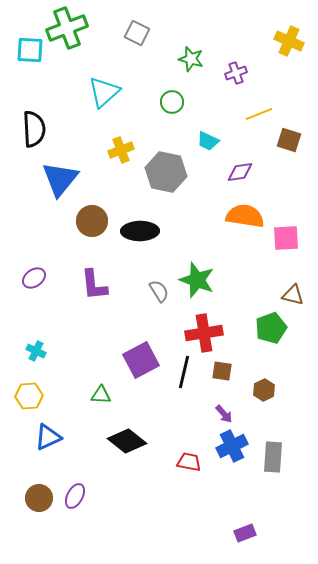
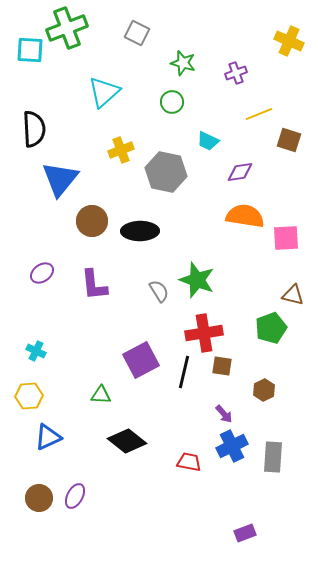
green star at (191, 59): moved 8 px left, 4 px down
purple ellipse at (34, 278): moved 8 px right, 5 px up
brown square at (222, 371): moved 5 px up
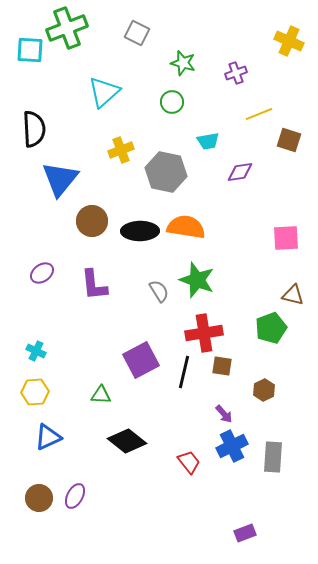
cyan trapezoid at (208, 141): rotated 35 degrees counterclockwise
orange semicircle at (245, 216): moved 59 px left, 11 px down
yellow hexagon at (29, 396): moved 6 px right, 4 px up
red trapezoid at (189, 462): rotated 40 degrees clockwise
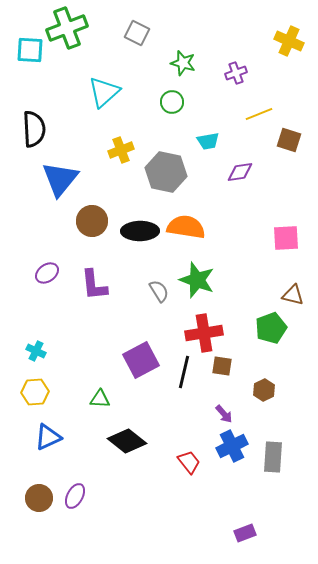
purple ellipse at (42, 273): moved 5 px right
green triangle at (101, 395): moved 1 px left, 4 px down
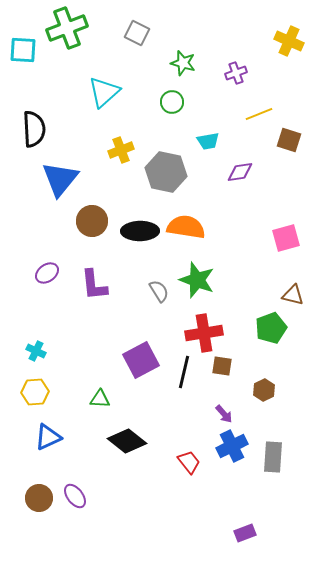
cyan square at (30, 50): moved 7 px left
pink square at (286, 238): rotated 12 degrees counterclockwise
purple ellipse at (75, 496): rotated 65 degrees counterclockwise
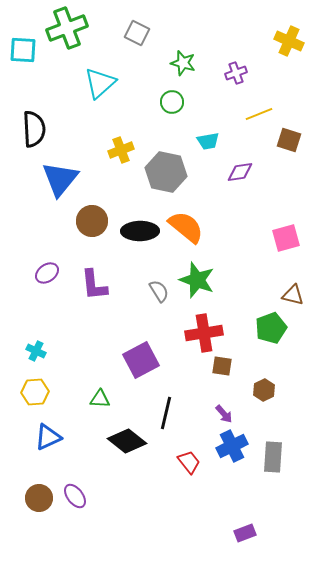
cyan triangle at (104, 92): moved 4 px left, 9 px up
orange semicircle at (186, 227): rotated 30 degrees clockwise
black line at (184, 372): moved 18 px left, 41 px down
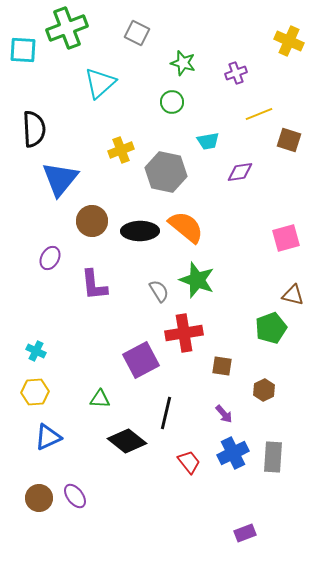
purple ellipse at (47, 273): moved 3 px right, 15 px up; rotated 25 degrees counterclockwise
red cross at (204, 333): moved 20 px left
blue cross at (232, 446): moved 1 px right, 7 px down
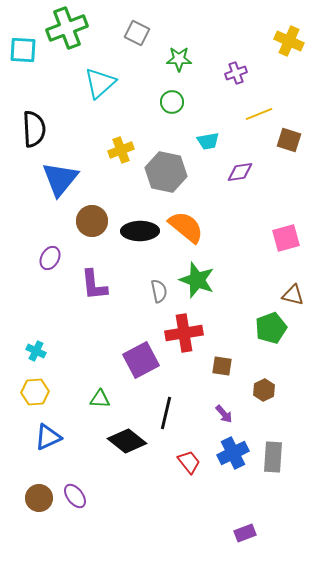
green star at (183, 63): moved 4 px left, 4 px up; rotated 15 degrees counterclockwise
gray semicircle at (159, 291): rotated 20 degrees clockwise
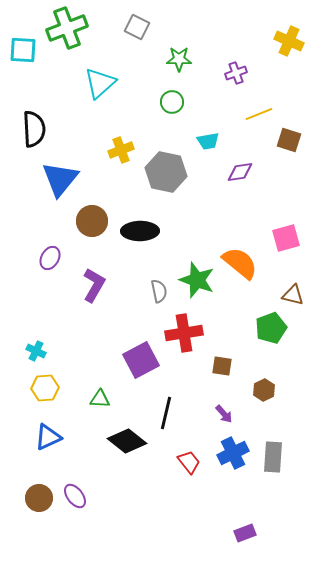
gray square at (137, 33): moved 6 px up
orange semicircle at (186, 227): moved 54 px right, 36 px down
purple L-shape at (94, 285): rotated 144 degrees counterclockwise
yellow hexagon at (35, 392): moved 10 px right, 4 px up
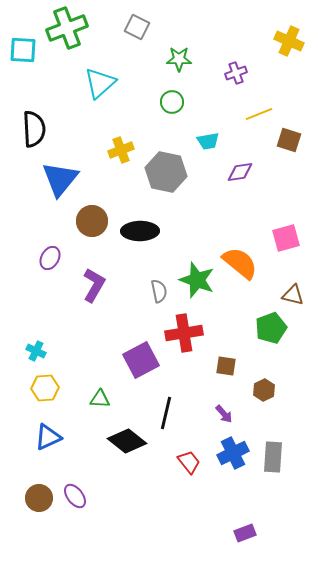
brown square at (222, 366): moved 4 px right
